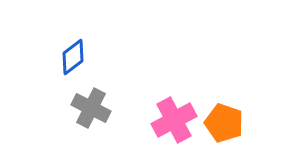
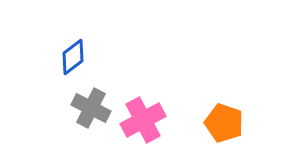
pink cross: moved 31 px left
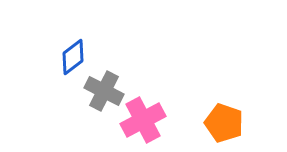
gray cross: moved 13 px right, 17 px up
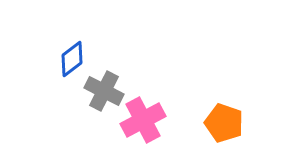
blue diamond: moved 1 px left, 2 px down
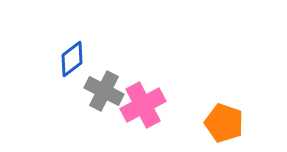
pink cross: moved 15 px up
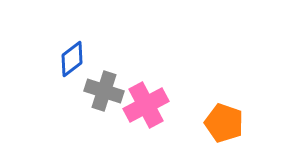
gray cross: rotated 9 degrees counterclockwise
pink cross: moved 3 px right
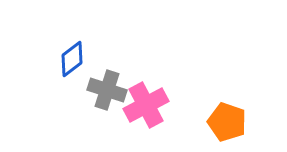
gray cross: moved 3 px right, 1 px up
orange pentagon: moved 3 px right, 1 px up
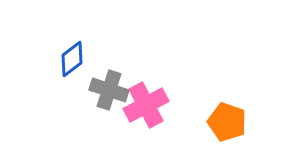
gray cross: moved 2 px right
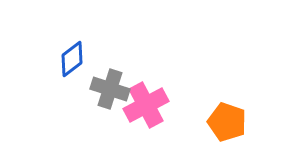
gray cross: moved 1 px right, 1 px up
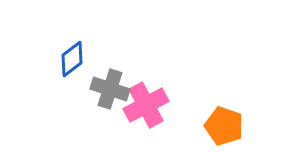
orange pentagon: moved 3 px left, 4 px down
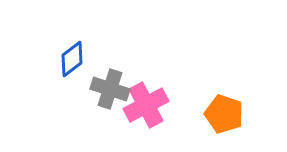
orange pentagon: moved 12 px up
